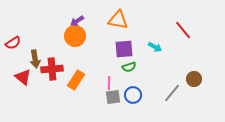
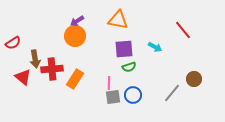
orange rectangle: moved 1 px left, 1 px up
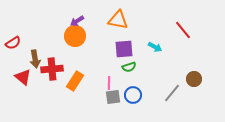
orange rectangle: moved 2 px down
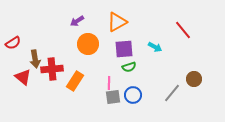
orange triangle: moved 1 px left, 2 px down; rotated 40 degrees counterclockwise
orange circle: moved 13 px right, 8 px down
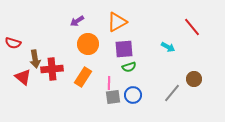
red line: moved 9 px right, 3 px up
red semicircle: rotated 49 degrees clockwise
cyan arrow: moved 13 px right
orange rectangle: moved 8 px right, 4 px up
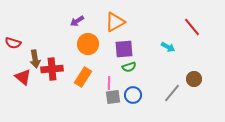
orange triangle: moved 2 px left
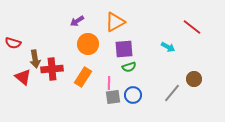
red line: rotated 12 degrees counterclockwise
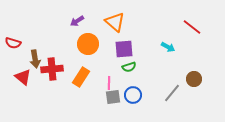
orange triangle: rotated 50 degrees counterclockwise
orange rectangle: moved 2 px left
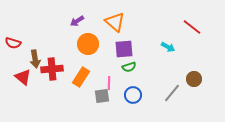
gray square: moved 11 px left, 1 px up
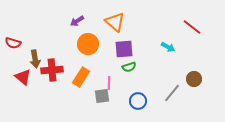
red cross: moved 1 px down
blue circle: moved 5 px right, 6 px down
